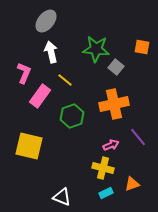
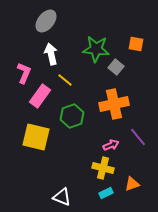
orange square: moved 6 px left, 3 px up
white arrow: moved 2 px down
yellow square: moved 7 px right, 9 px up
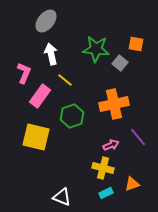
gray square: moved 4 px right, 4 px up
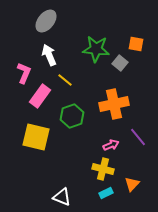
white arrow: moved 2 px left, 1 px down; rotated 10 degrees counterclockwise
yellow cross: moved 1 px down
orange triangle: rotated 28 degrees counterclockwise
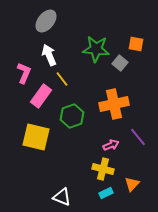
yellow line: moved 3 px left, 1 px up; rotated 14 degrees clockwise
pink rectangle: moved 1 px right
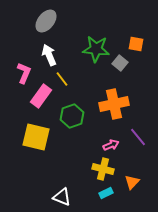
orange triangle: moved 2 px up
